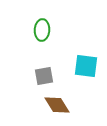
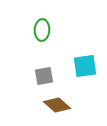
cyan square: moved 1 px left; rotated 15 degrees counterclockwise
brown diamond: rotated 16 degrees counterclockwise
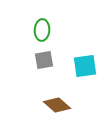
gray square: moved 16 px up
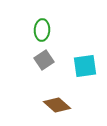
gray square: rotated 24 degrees counterclockwise
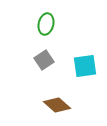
green ellipse: moved 4 px right, 6 px up; rotated 10 degrees clockwise
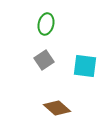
cyan square: rotated 15 degrees clockwise
brown diamond: moved 3 px down
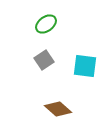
green ellipse: rotated 40 degrees clockwise
brown diamond: moved 1 px right, 1 px down
